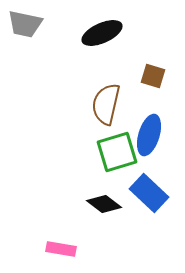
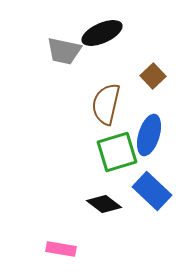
gray trapezoid: moved 39 px right, 27 px down
brown square: rotated 30 degrees clockwise
blue rectangle: moved 3 px right, 2 px up
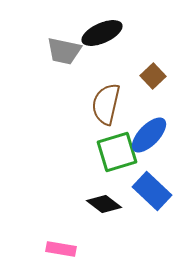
blue ellipse: rotated 27 degrees clockwise
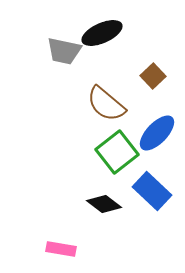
brown semicircle: rotated 63 degrees counterclockwise
blue ellipse: moved 8 px right, 2 px up
green square: rotated 21 degrees counterclockwise
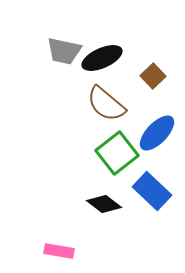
black ellipse: moved 25 px down
green square: moved 1 px down
pink rectangle: moved 2 px left, 2 px down
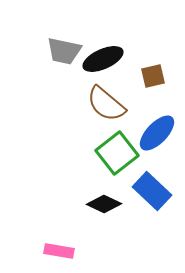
black ellipse: moved 1 px right, 1 px down
brown square: rotated 30 degrees clockwise
black diamond: rotated 12 degrees counterclockwise
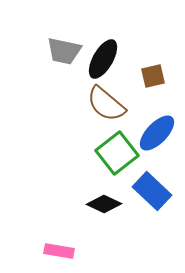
black ellipse: rotated 36 degrees counterclockwise
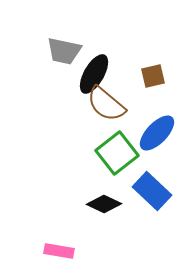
black ellipse: moved 9 px left, 15 px down
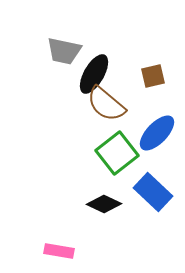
blue rectangle: moved 1 px right, 1 px down
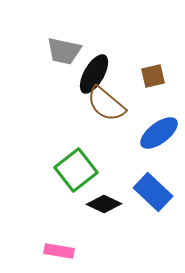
blue ellipse: moved 2 px right; rotated 9 degrees clockwise
green square: moved 41 px left, 17 px down
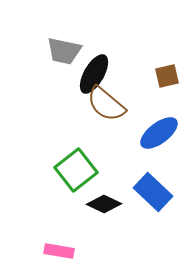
brown square: moved 14 px right
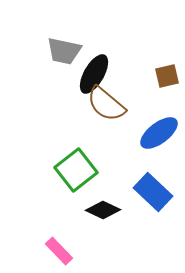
black diamond: moved 1 px left, 6 px down
pink rectangle: rotated 36 degrees clockwise
